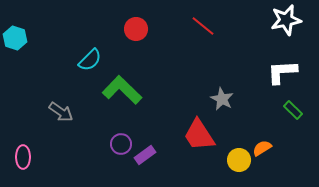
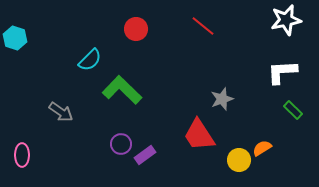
gray star: rotated 25 degrees clockwise
pink ellipse: moved 1 px left, 2 px up
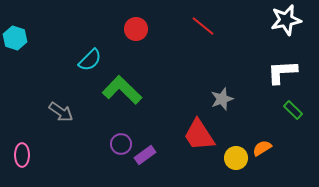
yellow circle: moved 3 px left, 2 px up
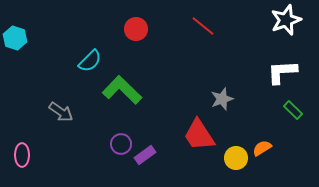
white star: rotated 8 degrees counterclockwise
cyan semicircle: moved 1 px down
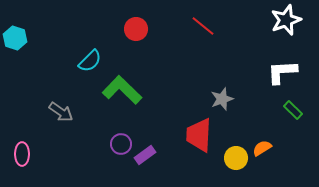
red trapezoid: rotated 36 degrees clockwise
pink ellipse: moved 1 px up
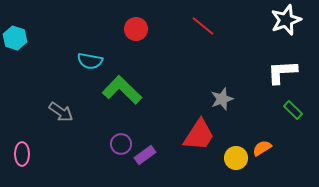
cyan semicircle: rotated 55 degrees clockwise
red trapezoid: rotated 150 degrees counterclockwise
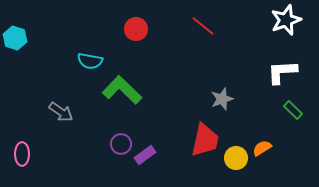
red trapezoid: moved 6 px right, 5 px down; rotated 21 degrees counterclockwise
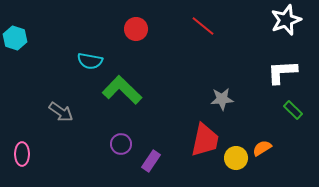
gray star: rotated 15 degrees clockwise
purple rectangle: moved 6 px right, 6 px down; rotated 20 degrees counterclockwise
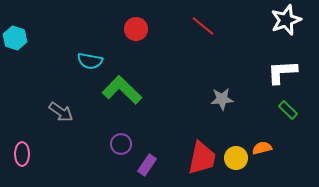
green rectangle: moved 5 px left
red trapezoid: moved 3 px left, 18 px down
orange semicircle: rotated 18 degrees clockwise
purple rectangle: moved 4 px left, 4 px down
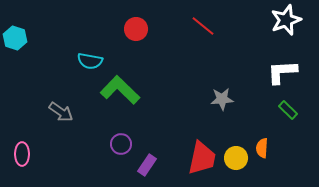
green L-shape: moved 2 px left
orange semicircle: rotated 72 degrees counterclockwise
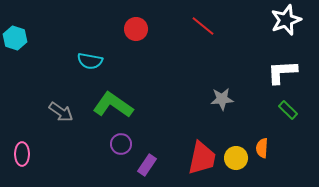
green L-shape: moved 7 px left, 15 px down; rotated 9 degrees counterclockwise
